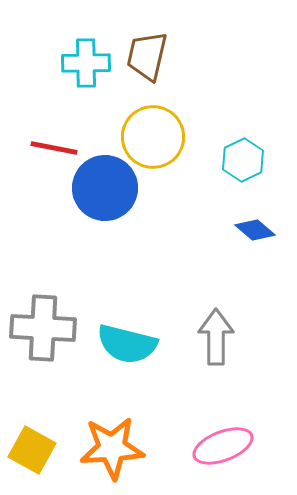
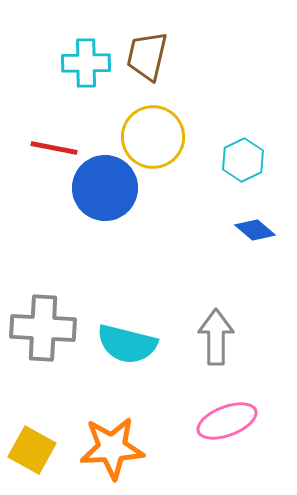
pink ellipse: moved 4 px right, 25 px up
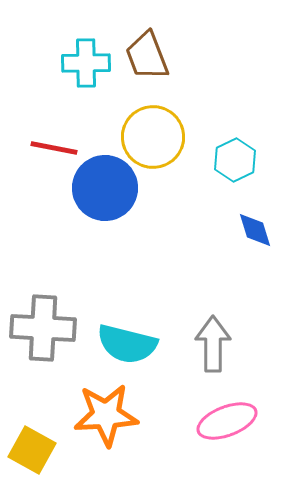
brown trapezoid: rotated 34 degrees counterclockwise
cyan hexagon: moved 8 px left
blue diamond: rotated 33 degrees clockwise
gray arrow: moved 3 px left, 7 px down
orange star: moved 6 px left, 33 px up
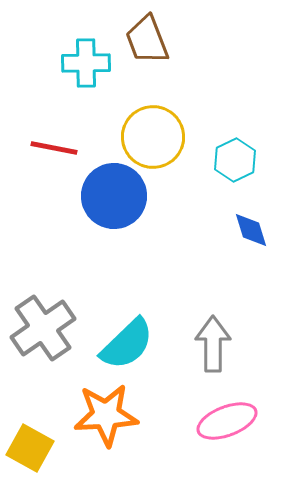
brown trapezoid: moved 16 px up
blue circle: moved 9 px right, 8 px down
blue diamond: moved 4 px left
gray cross: rotated 38 degrees counterclockwise
cyan semicircle: rotated 58 degrees counterclockwise
yellow square: moved 2 px left, 2 px up
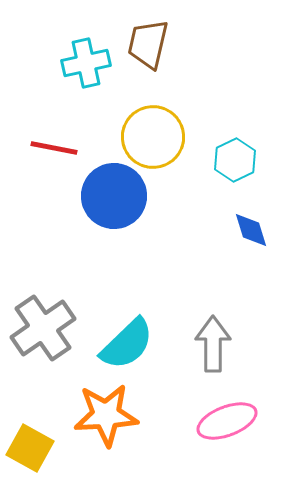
brown trapezoid: moved 1 px right, 4 px down; rotated 34 degrees clockwise
cyan cross: rotated 12 degrees counterclockwise
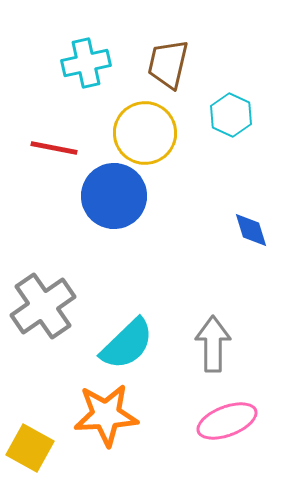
brown trapezoid: moved 20 px right, 20 px down
yellow circle: moved 8 px left, 4 px up
cyan hexagon: moved 4 px left, 45 px up; rotated 9 degrees counterclockwise
gray cross: moved 22 px up
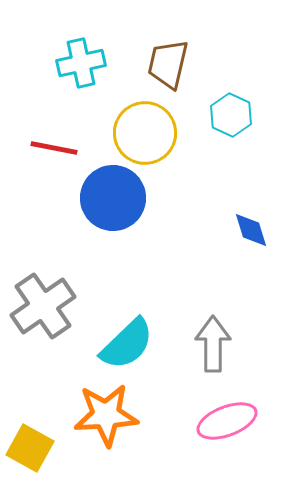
cyan cross: moved 5 px left
blue circle: moved 1 px left, 2 px down
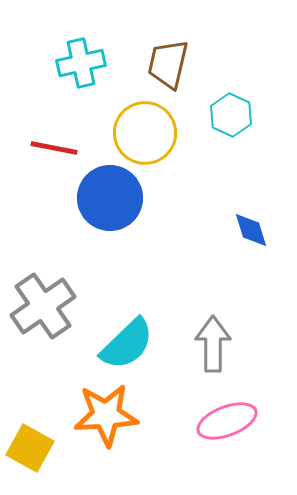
blue circle: moved 3 px left
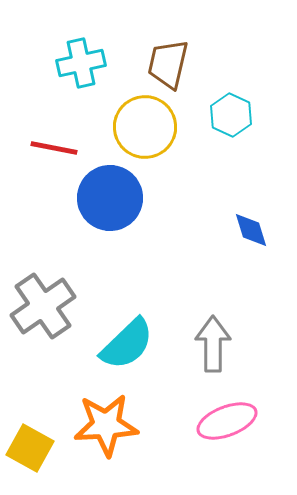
yellow circle: moved 6 px up
orange star: moved 10 px down
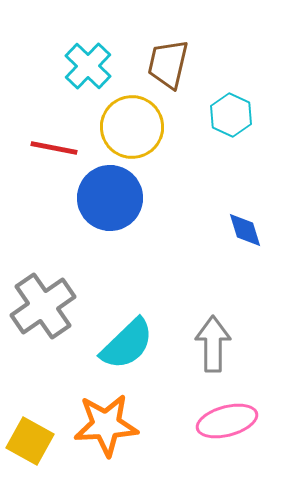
cyan cross: moved 7 px right, 3 px down; rotated 33 degrees counterclockwise
yellow circle: moved 13 px left
blue diamond: moved 6 px left
pink ellipse: rotated 6 degrees clockwise
yellow square: moved 7 px up
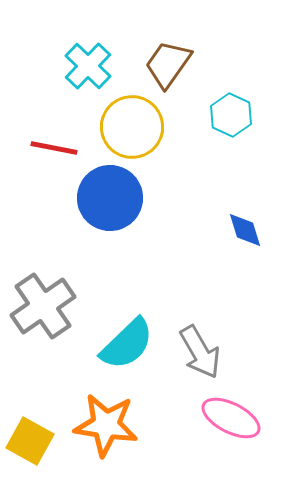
brown trapezoid: rotated 22 degrees clockwise
gray arrow: moved 13 px left, 8 px down; rotated 150 degrees clockwise
pink ellipse: moved 4 px right, 3 px up; rotated 42 degrees clockwise
orange star: rotated 12 degrees clockwise
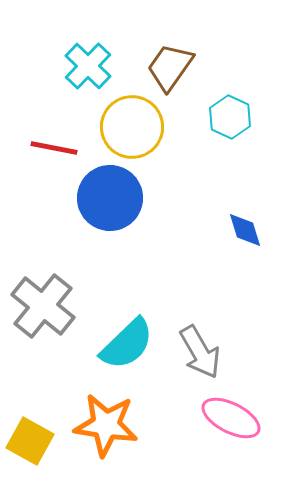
brown trapezoid: moved 2 px right, 3 px down
cyan hexagon: moved 1 px left, 2 px down
gray cross: rotated 16 degrees counterclockwise
